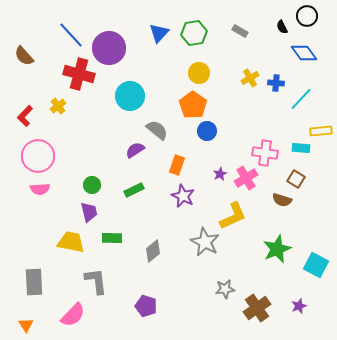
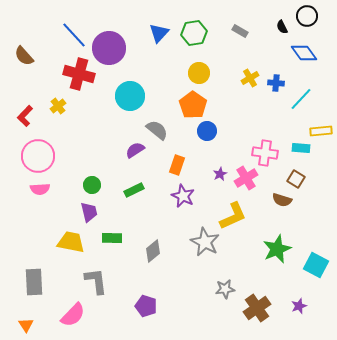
blue line at (71, 35): moved 3 px right
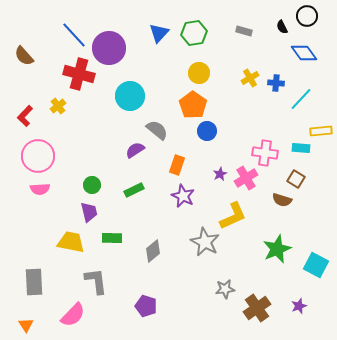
gray rectangle at (240, 31): moved 4 px right; rotated 14 degrees counterclockwise
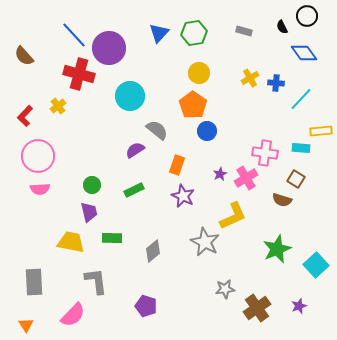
cyan square at (316, 265): rotated 20 degrees clockwise
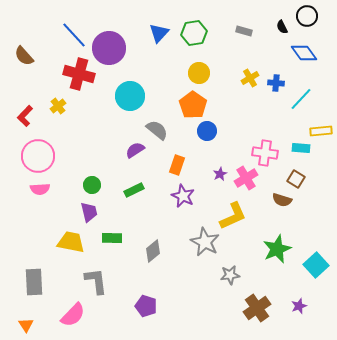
gray star at (225, 289): moved 5 px right, 14 px up
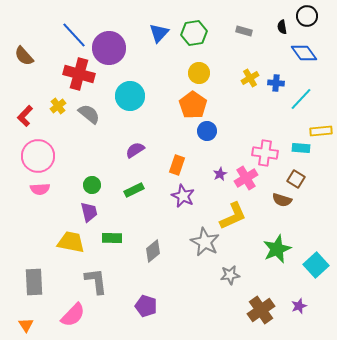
black semicircle at (282, 27): rotated 16 degrees clockwise
gray semicircle at (157, 130): moved 68 px left, 16 px up
brown cross at (257, 308): moved 4 px right, 2 px down
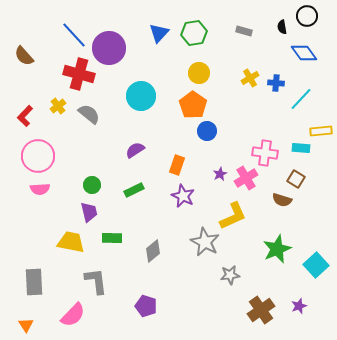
cyan circle at (130, 96): moved 11 px right
